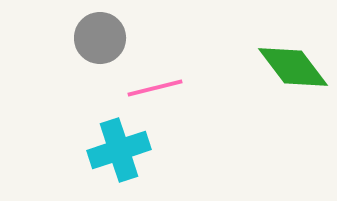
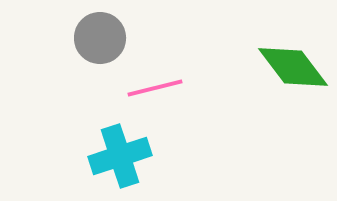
cyan cross: moved 1 px right, 6 px down
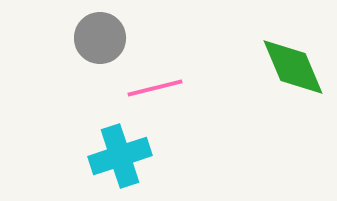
green diamond: rotated 14 degrees clockwise
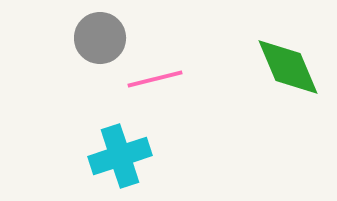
green diamond: moved 5 px left
pink line: moved 9 px up
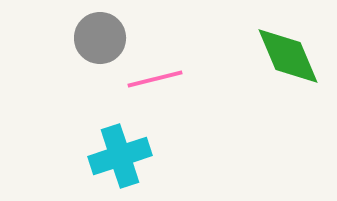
green diamond: moved 11 px up
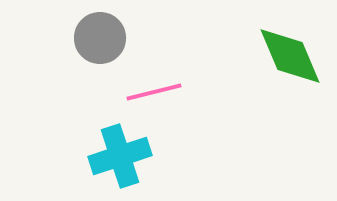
green diamond: moved 2 px right
pink line: moved 1 px left, 13 px down
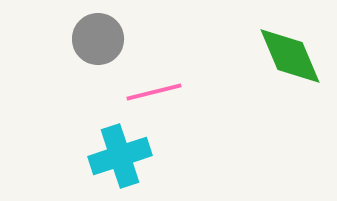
gray circle: moved 2 px left, 1 px down
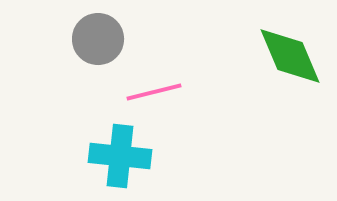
cyan cross: rotated 24 degrees clockwise
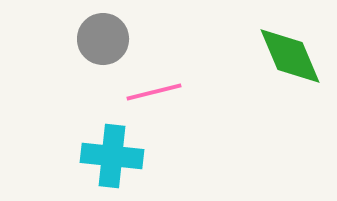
gray circle: moved 5 px right
cyan cross: moved 8 px left
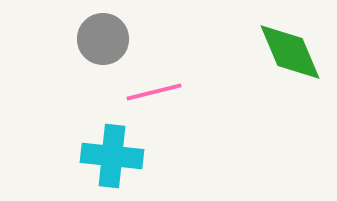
green diamond: moved 4 px up
